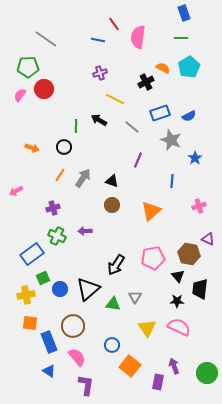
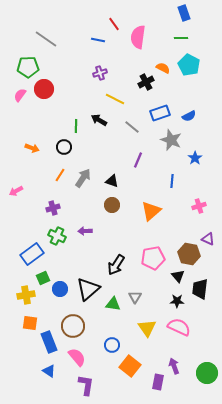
cyan pentagon at (189, 67): moved 2 px up; rotated 15 degrees counterclockwise
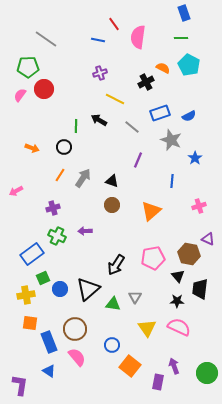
brown circle at (73, 326): moved 2 px right, 3 px down
purple L-shape at (86, 385): moved 66 px left
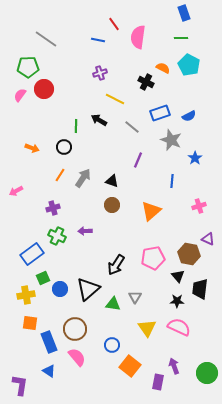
black cross at (146, 82): rotated 35 degrees counterclockwise
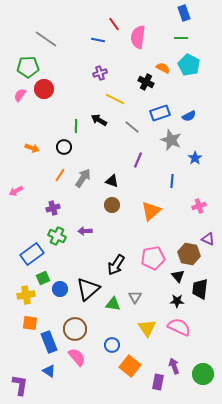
green circle at (207, 373): moved 4 px left, 1 px down
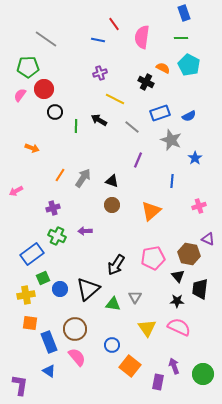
pink semicircle at (138, 37): moved 4 px right
black circle at (64, 147): moved 9 px left, 35 px up
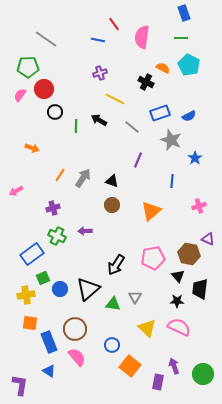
yellow triangle at (147, 328): rotated 12 degrees counterclockwise
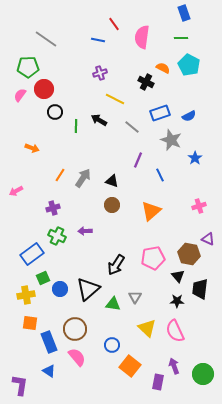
blue line at (172, 181): moved 12 px left, 6 px up; rotated 32 degrees counterclockwise
pink semicircle at (179, 327): moved 4 px left, 4 px down; rotated 140 degrees counterclockwise
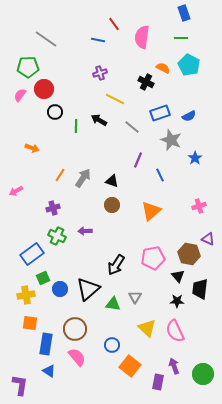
blue rectangle at (49, 342): moved 3 px left, 2 px down; rotated 30 degrees clockwise
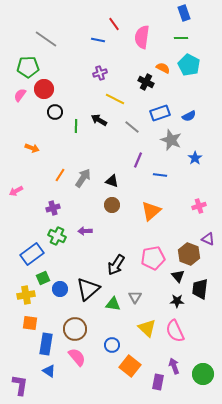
blue line at (160, 175): rotated 56 degrees counterclockwise
brown hexagon at (189, 254): rotated 10 degrees clockwise
